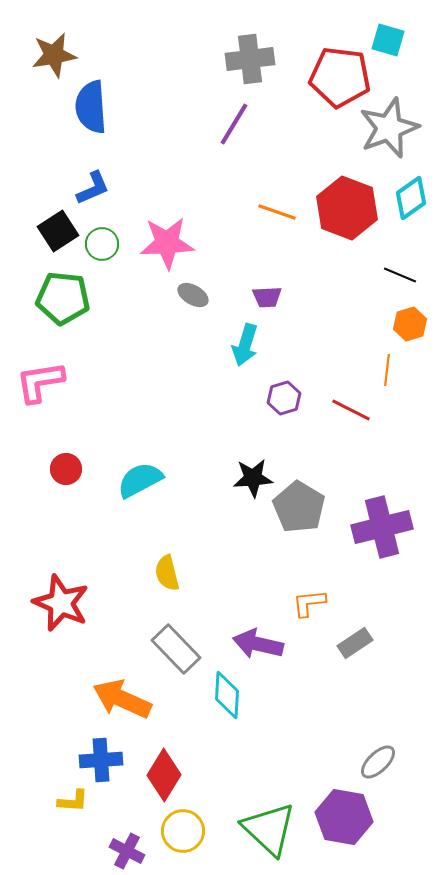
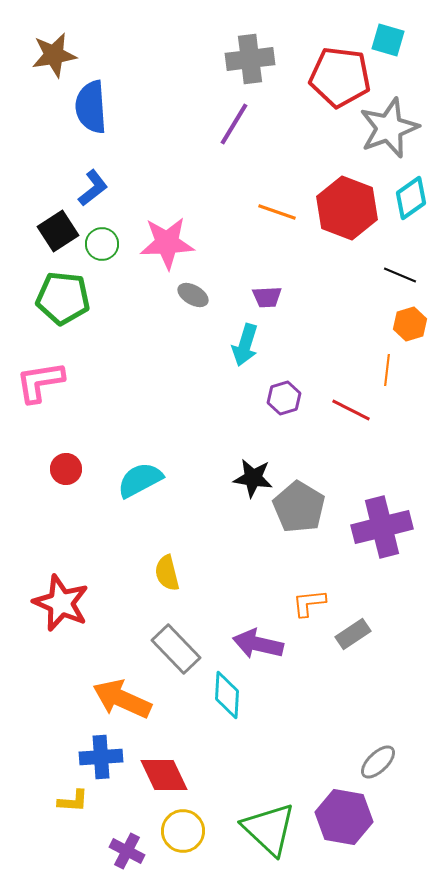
blue L-shape at (93, 188): rotated 15 degrees counterclockwise
black star at (253, 478): rotated 12 degrees clockwise
gray rectangle at (355, 643): moved 2 px left, 9 px up
blue cross at (101, 760): moved 3 px up
red diamond at (164, 775): rotated 57 degrees counterclockwise
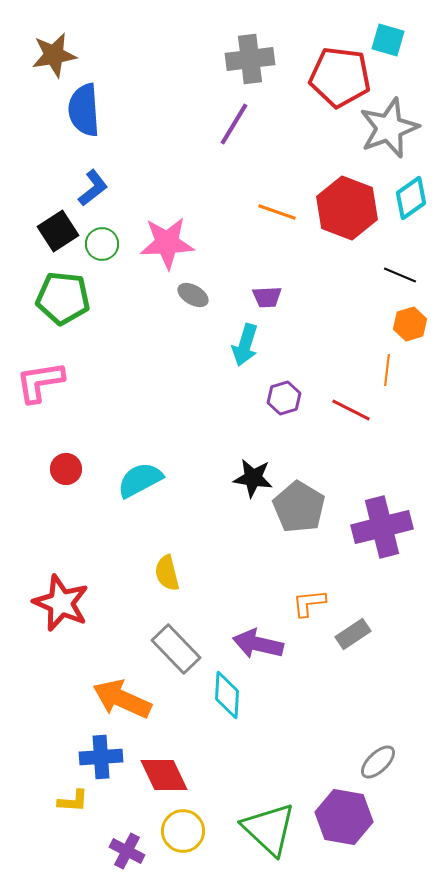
blue semicircle at (91, 107): moved 7 px left, 3 px down
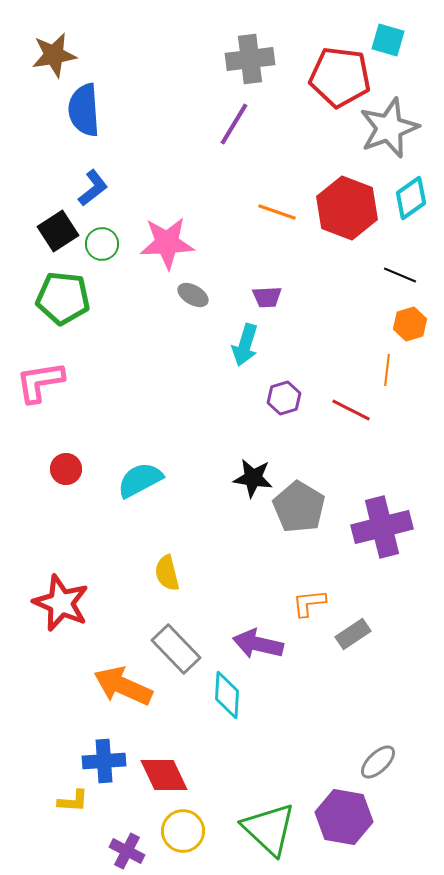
orange arrow at (122, 699): moved 1 px right, 13 px up
blue cross at (101, 757): moved 3 px right, 4 px down
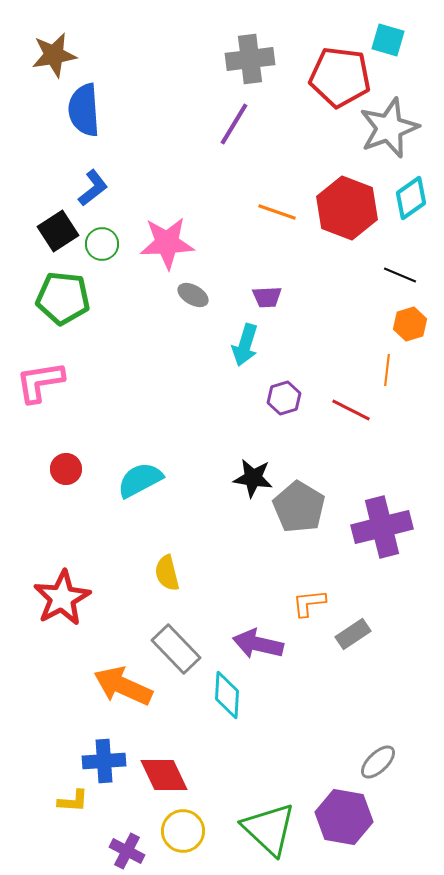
red star at (61, 603): moved 1 px right, 5 px up; rotated 20 degrees clockwise
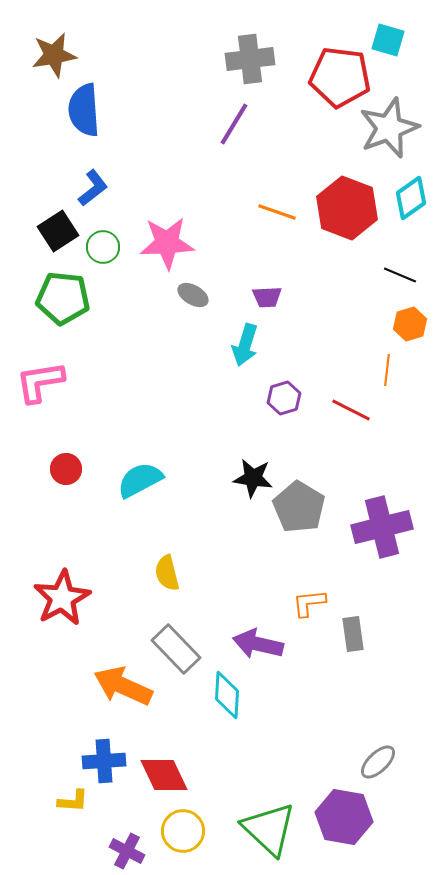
green circle at (102, 244): moved 1 px right, 3 px down
gray rectangle at (353, 634): rotated 64 degrees counterclockwise
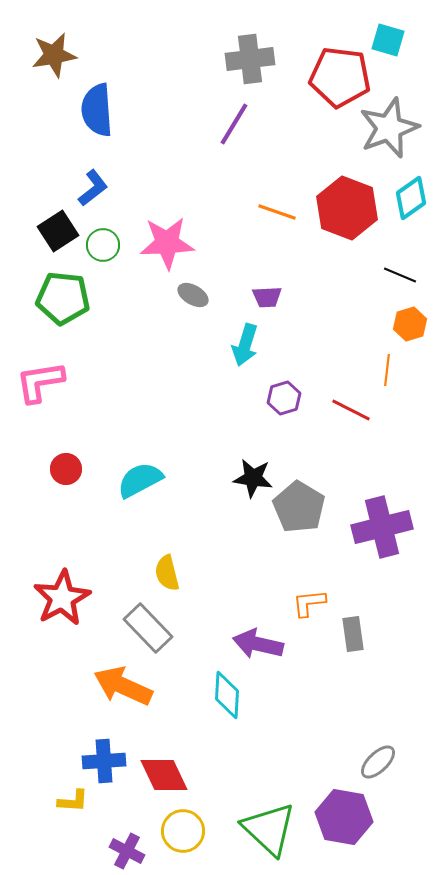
blue semicircle at (84, 110): moved 13 px right
green circle at (103, 247): moved 2 px up
gray rectangle at (176, 649): moved 28 px left, 21 px up
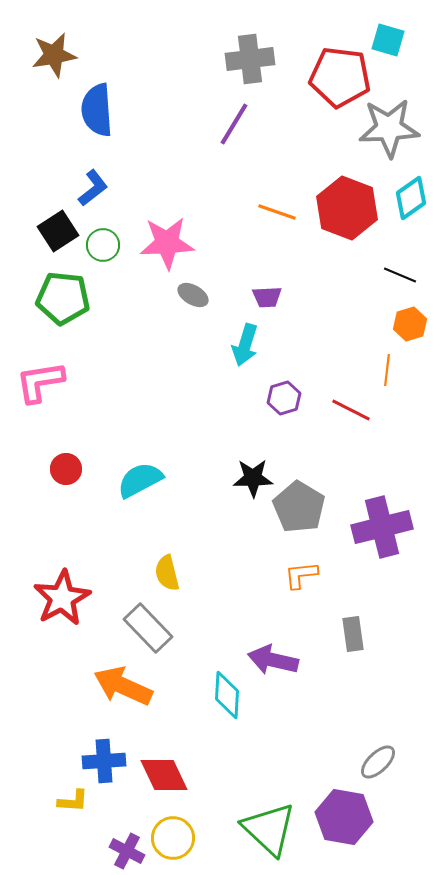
gray star at (389, 128): rotated 18 degrees clockwise
black star at (253, 478): rotated 9 degrees counterclockwise
orange L-shape at (309, 603): moved 8 px left, 28 px up
purple arrow at (258, 644): moved 15 px right, 16 px down
yellow circle at (183, 831): moved 10 px left, 7 px down
